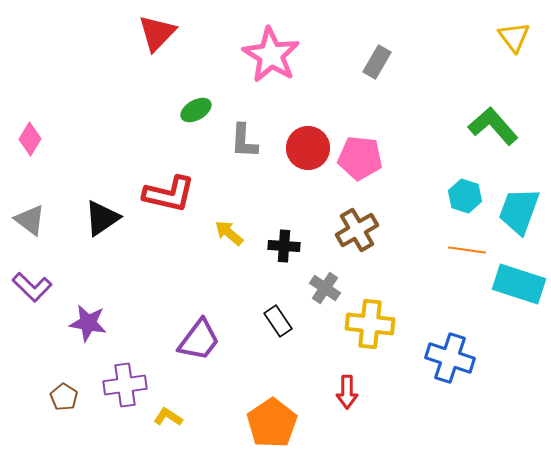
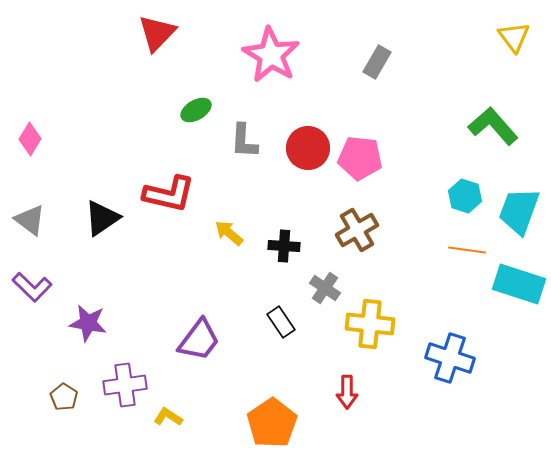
black rectangle: moved 3 px right, 1 px down
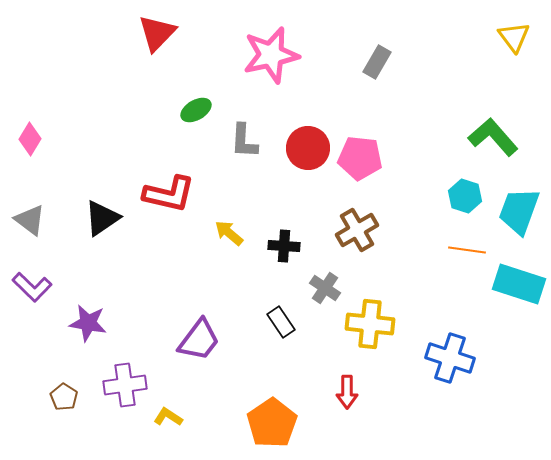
pink star: rotated 28 degrees clockwise
green L-shape: moved 11 px down
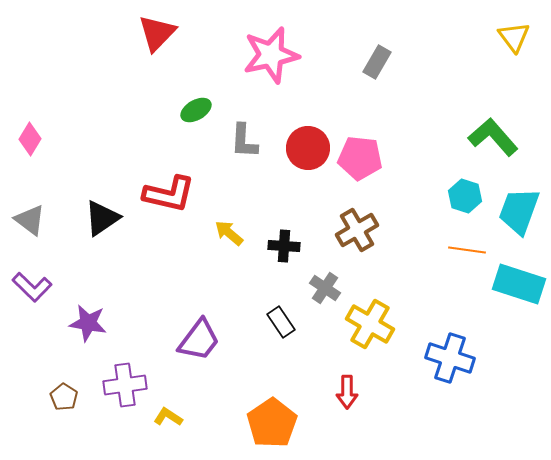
yellow cross: rotated 24 degrees clockwise
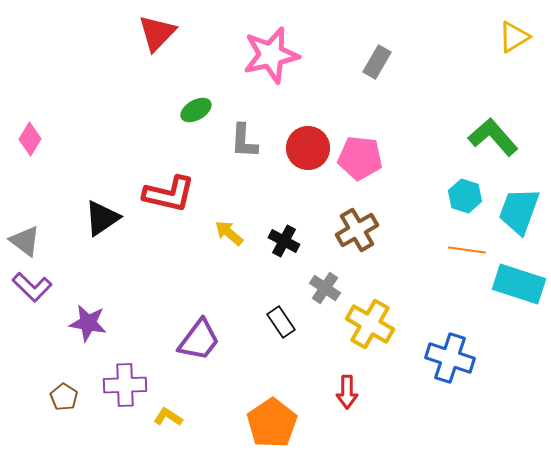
yellow triangle: rotated 36 degrees clockwise
gray triangle: moved 5 px left, 21 px down
black cross: moved 5 px up; rotated 24 degrees clockwise
purple cross: rotated 6 degrees clockwise
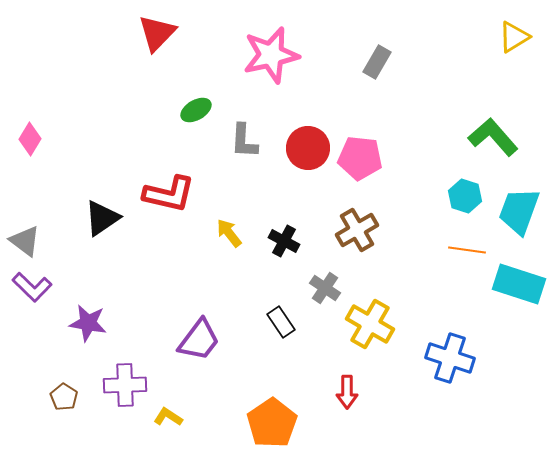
yellow arrow: rotated 12 degrees clockwise
